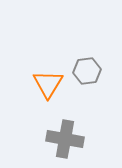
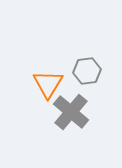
gray cross: moved 6 px right, 27 px up; rotated 30 degrees clockwise
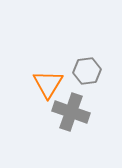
gray cross: rotated 21 degrees counterclockwise
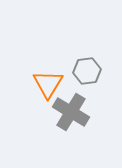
gray cross: rotated 12 degrees clockwise
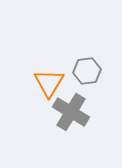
orange triangle: moved 1 px right, 1 px up
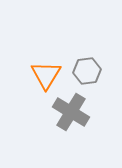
orange triangle: moved 3 px left, 8 px up
